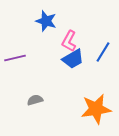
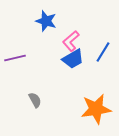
pink L-shape: moved 2 px right; rotated 20 degrees clockwise
gray semicircle: rotated 77 degrees clockwise
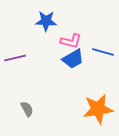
blue star: rotated 15 degrees counterclockwise
pink L-shape: rotated 125 degrees counterclockwise
blue line: rotated 75 degrees clockwise
gray semicircle: moved 8 px left, 9 px down
orange star: moved 2 px right
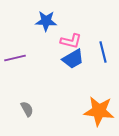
blue line: rotated 60 degrees clockwise
orange star: moved 1 px right, 2 px down; rotated 16 degrees clockwise
